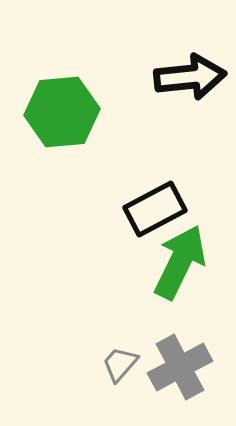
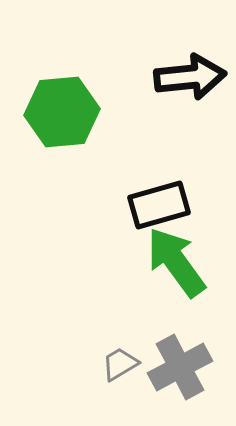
black rectangle: moved 4 px right, 4 px up; rotated 12 degrees clockwise
green arrow: moved 4 px left; rotated 62 degrees counterclockwise
gray trapezoid: rotated 18 degrees clockwise
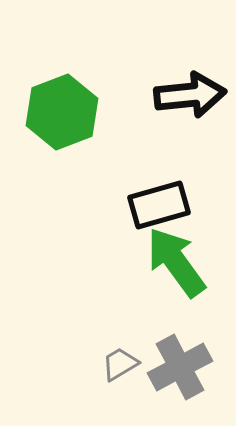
black arrow: moved 18 px down
green hexagon: rotated 16 degrees counterclockwise
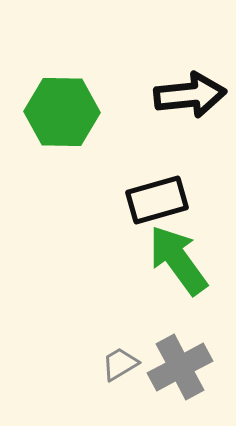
green hexagon: rotated 22 degrees clockwise
black rectangle: moved 2 px left, 5 px up
green arrow: moved 2 px right, 2 px up
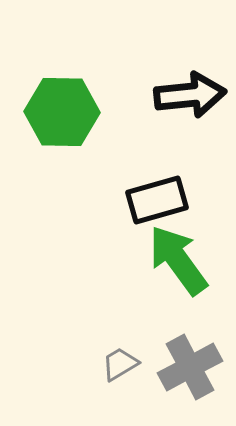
gray cross: moved 10 px right
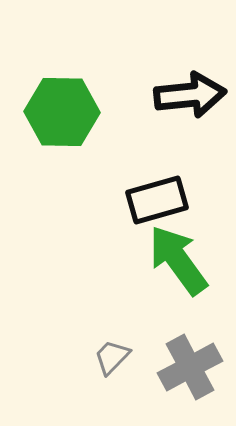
gray trapezoid: moved 8 px left, 7 px up; rotated 15 degrees counterclockwise
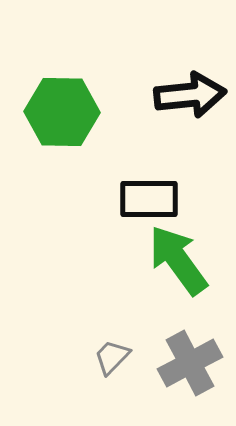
black rectangle: moved 8 px left, 1 px up; rotated 16 degrees clockwise
gray cross: moved 4 px up
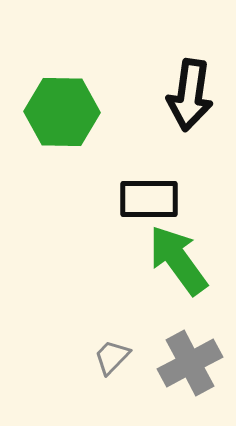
black arrow: rotated 104 degrees clockwise
